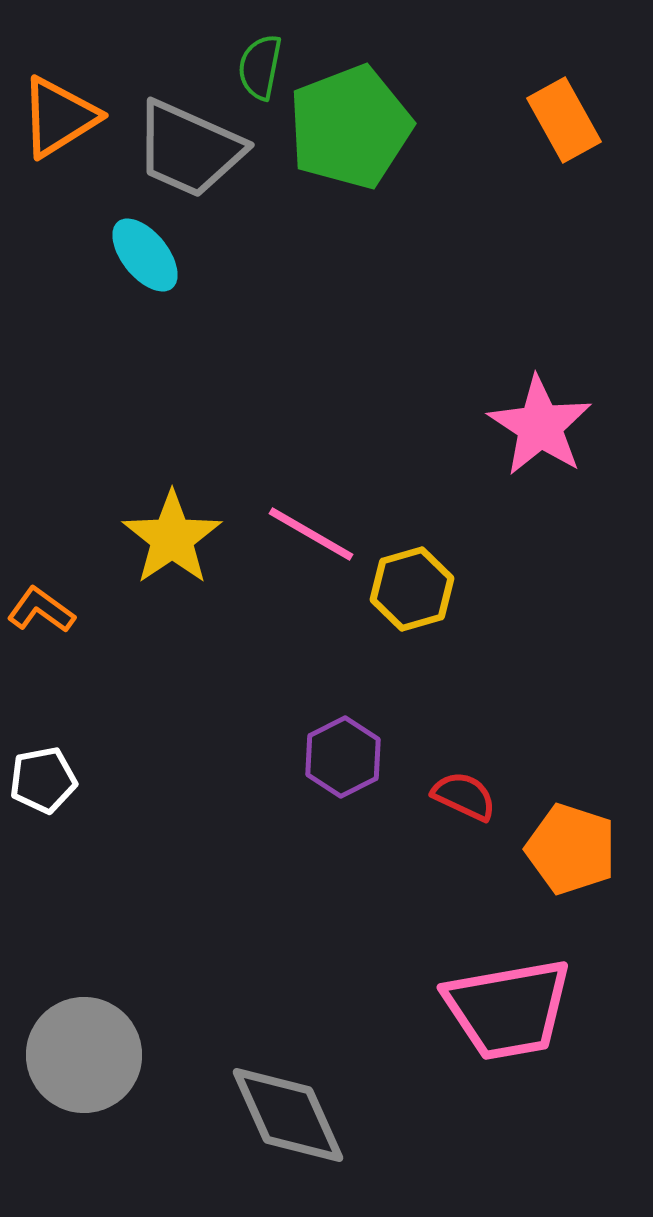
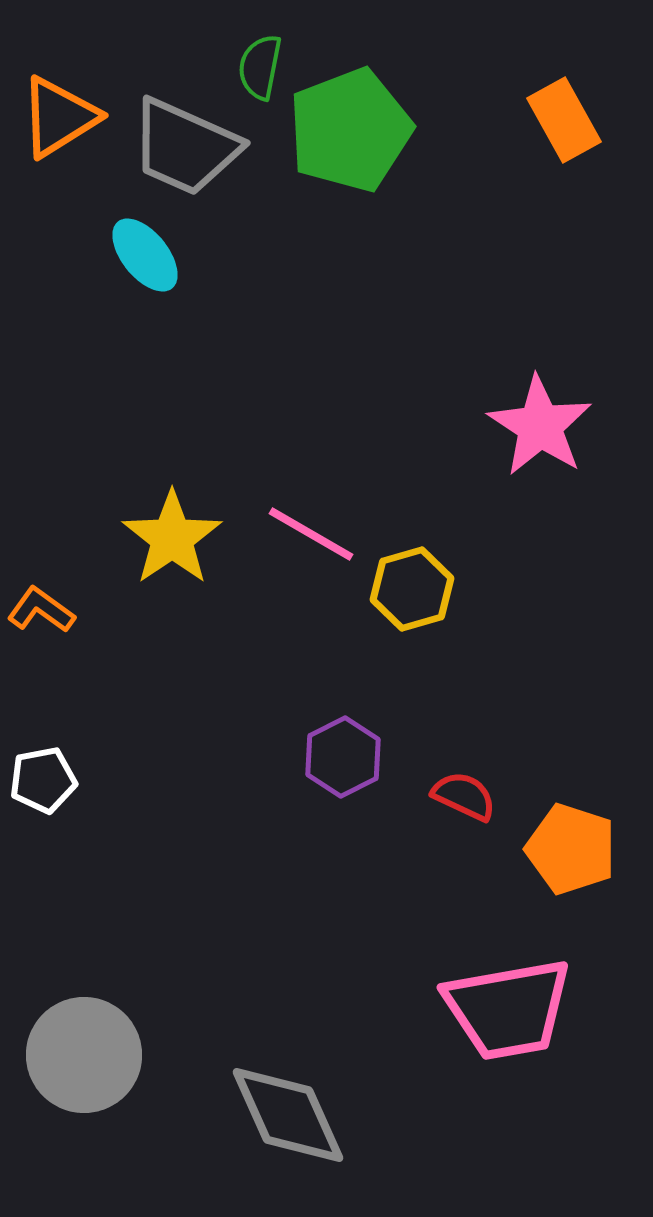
green pentagon: moved 3 px down
gray trapezoid: moved 4 px left, 2 px up
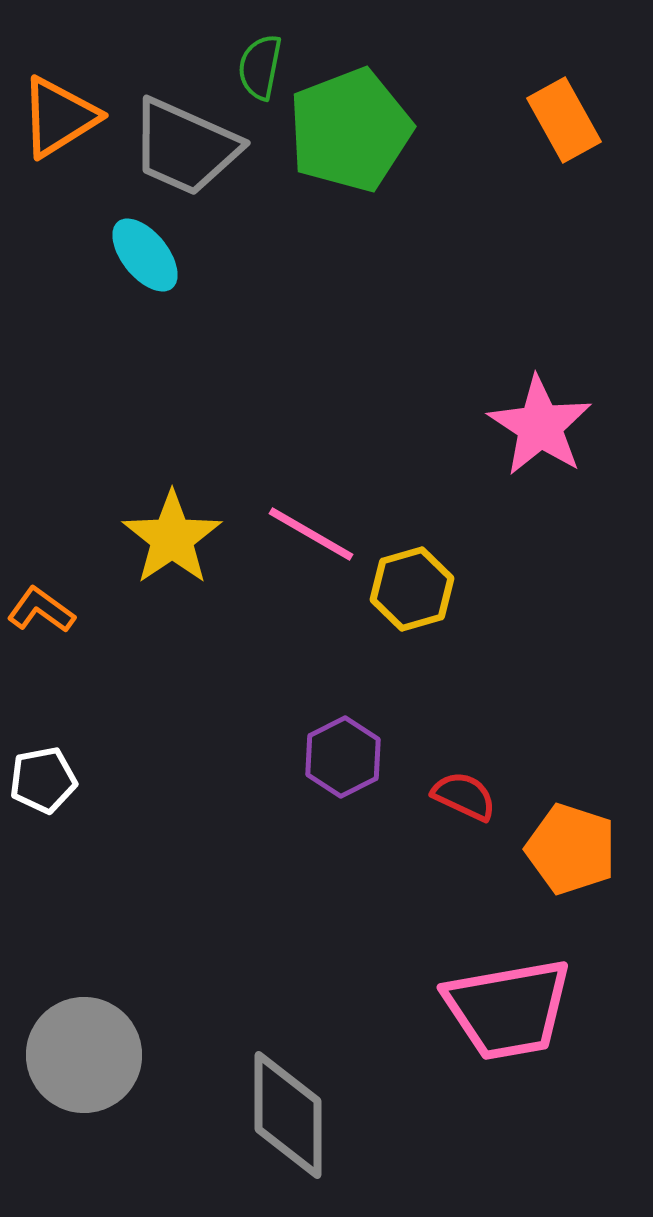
gray diamond: rotated 24 degrees clockwise
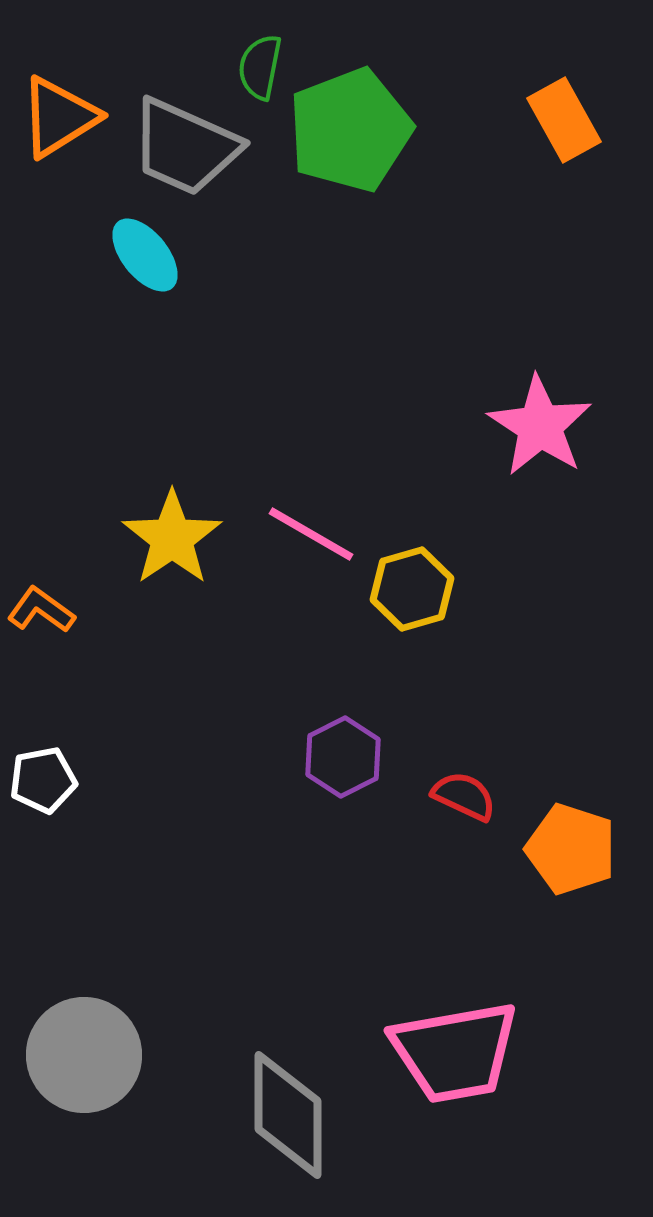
pink trapezoid: moved 53 px left, 43 px down
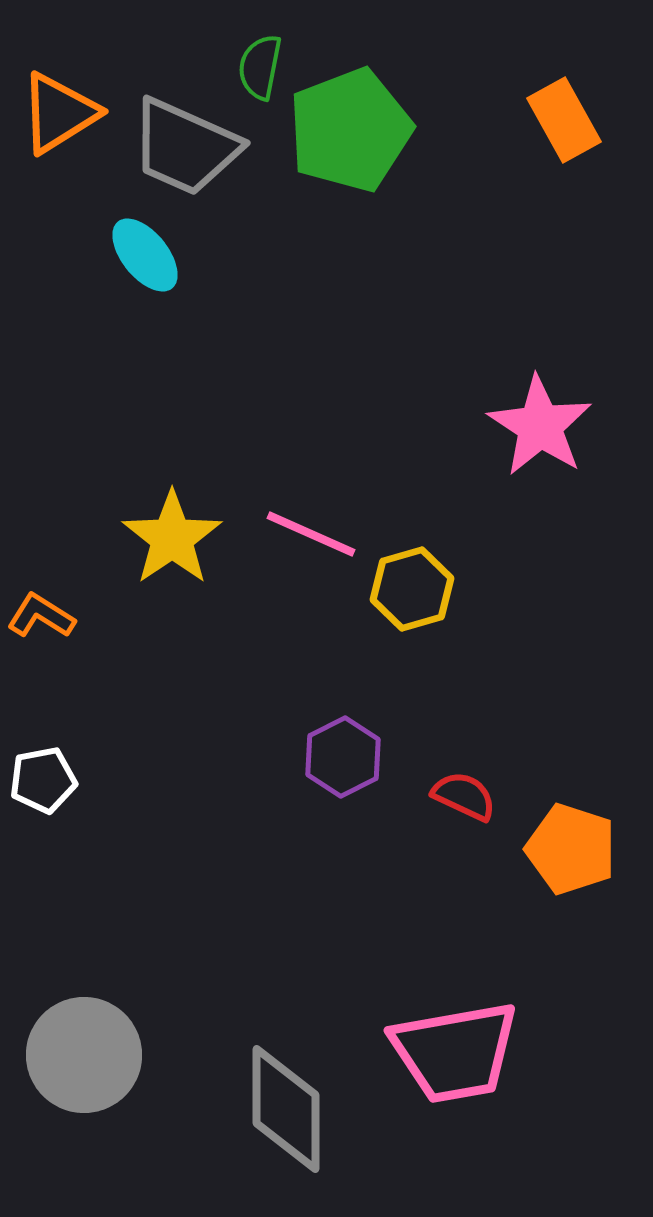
orange triangle: moved 4 px up
pink line: rotated 6 degrees counterclockwise
orange L-shape: moved 6 px down; rotated 4 degrees counterclockwise
gray diamond: moved 2 px left, 6 px up
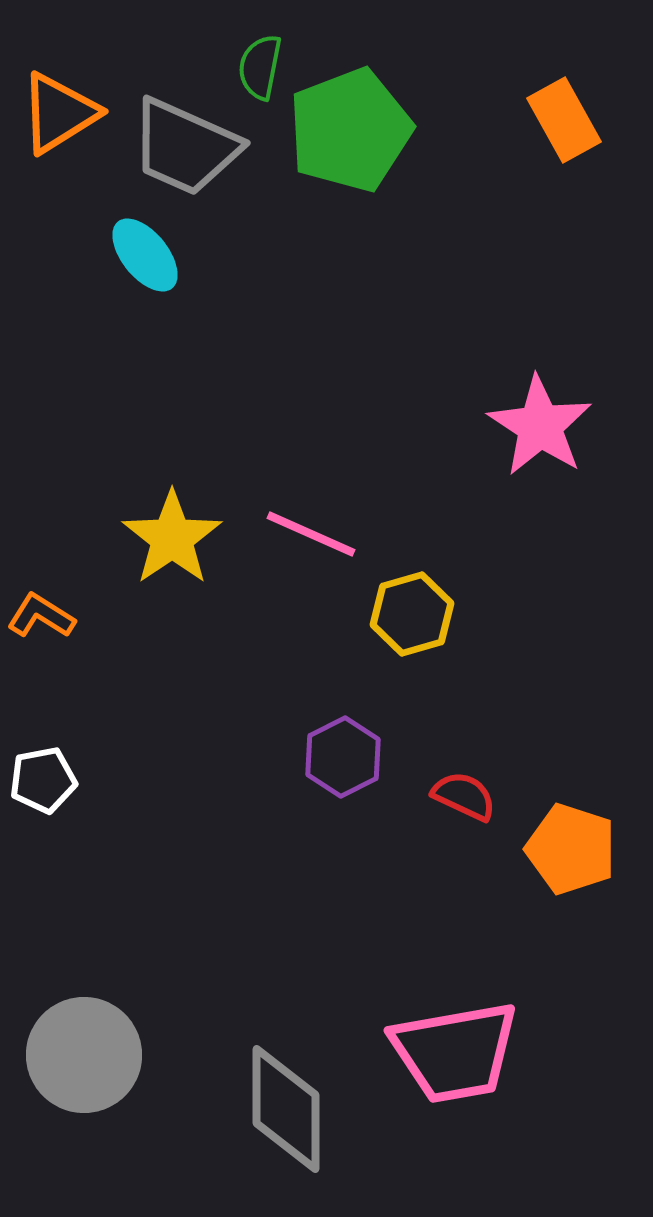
yellow hexagon: moved 25 px down
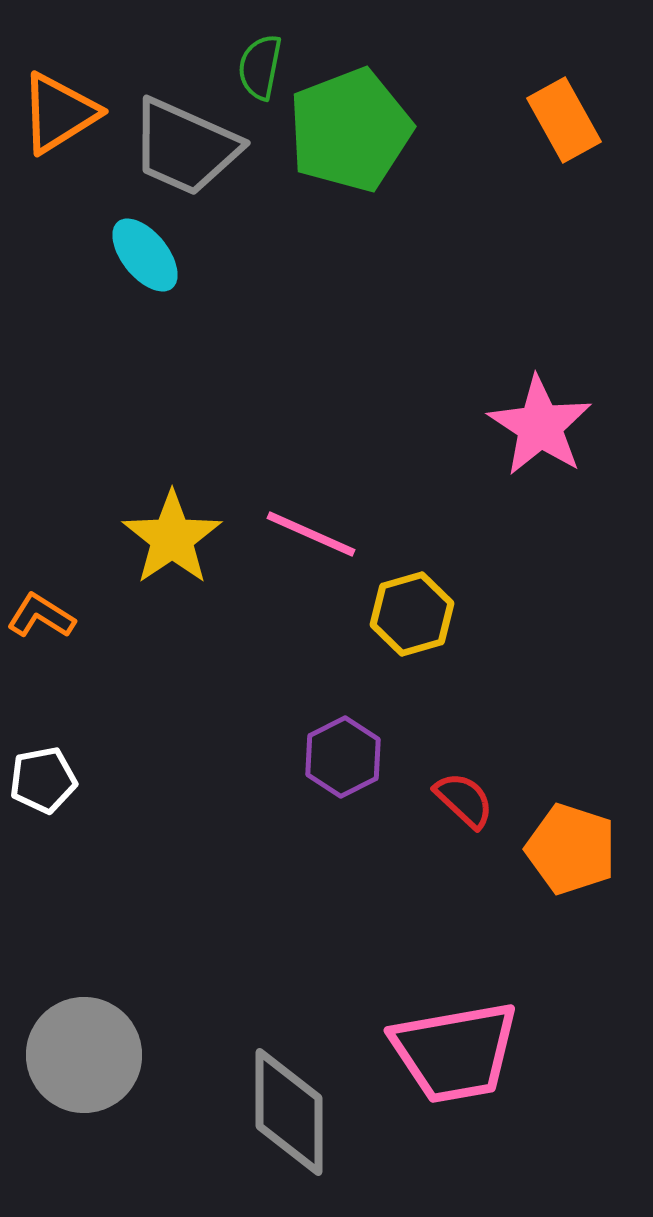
red semicircle: moved 4 px down; rotated 18 degrees clockwise
gray diamond: moved 3 px right, 3 px down
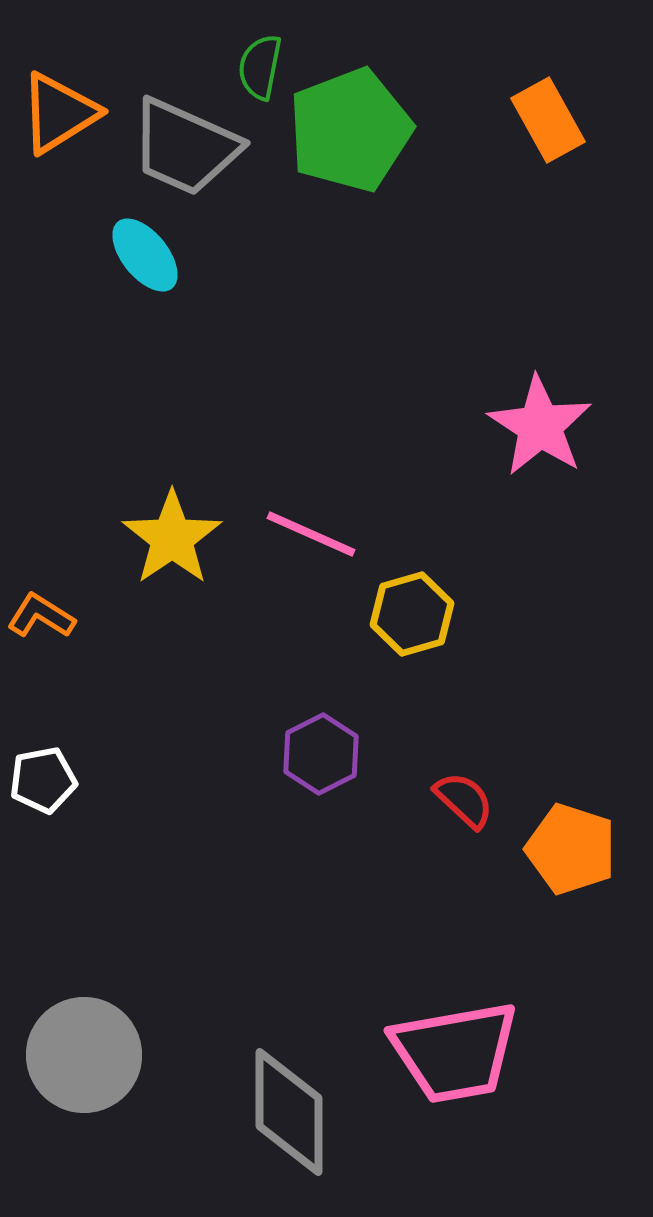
orange rectangle: moved 16 px left
purple hexagon: moved 22 px left, 3 px up
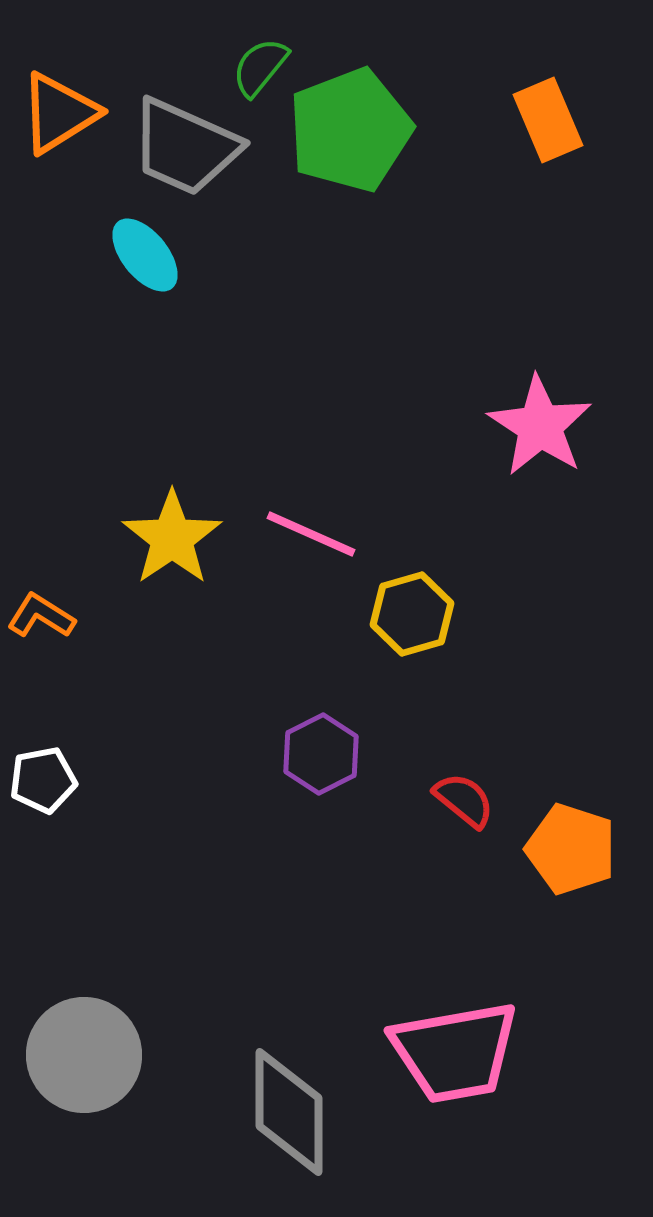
green semicircle: rotated 28 degrees clockwise
orange rectangle: rotated 6 degrees clockwise
red semicircle: rotated 4 degrees counterclockwise
